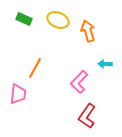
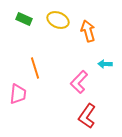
orange line: rotated 45 degrees counterclockwise
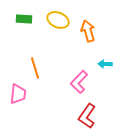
green rectangle: rotated 21 degrees counterclockwise
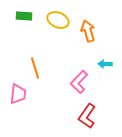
green rectangle: moved 3 px up
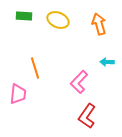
orange arrow: moved 11 px right, 7 px up
cyan arrow: moved 2 px right, 2 px up
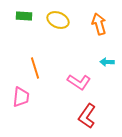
pink L-shape: rotated 100 degrees counterclockwise
pink trapezoid: moved 3 px right, 3 px down
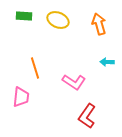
pink L-shape: moved 5 px left
